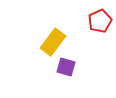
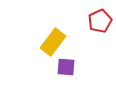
purple square: rotated 12 degrees counterclockwise
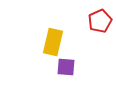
yellow rectangle: rotated 24 degrees counterclockwise
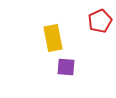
yellow rectangle: moved 4 px up; rotated 24 degrees counterclockwise
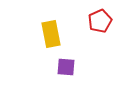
yellow rectangle: moved 2 px left, 4 px up
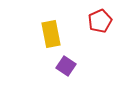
purple square: moved 1 px up; rotated 30 degrees clockwise
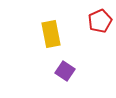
purple square: moved 1 px left, 5 px down
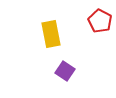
red pentagon: rotated 20 degrees counterclockwise
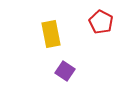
red pentagon: moved 1 px right, 1 px down
